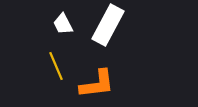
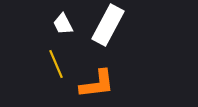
yellow line: moved 2 px up
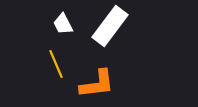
white rectangle: moved 2 px right, 1 px down; rotated 9 degrees clockwise
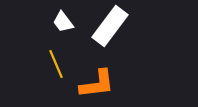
white trapezoid: moved 2 px up; rotated 10 degrees counterclockwise
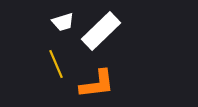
white trapezoid: rotated 70 degrees counterclockwise
white rectangle: moved 9 px left, 5 px down; rotated 9 degrees clockwise
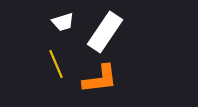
white rectangle: moved 4 px right, 1 px down; rotated 12 degrees counterclockwise
orange L-shape: moved 3 px right, 5 px up
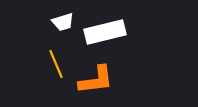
white rectangle: rotated 42 degrees clockwise
orange L-shape: moved 4 px left, 1 px down
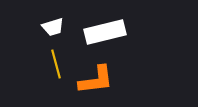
white trapezoid: moved 10 px left, 5 px down
yellow line: rotated 8 degrees clockwise
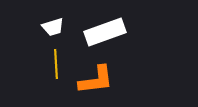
white rectangle: rotated 6 degrees counterclockwise
yellow line: rotated 12 degrees clockwise
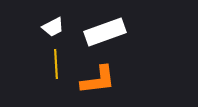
white trapezoid: rotated 10 degrees counterclockwise
orange L-shape: moved 2 px right
